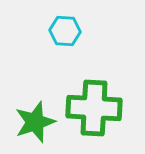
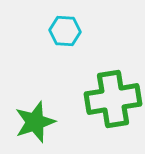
green cross: moved 19 px right, 9 px up; rotated 12 degrees counterclockwise
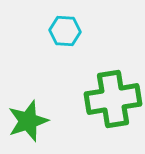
green star: moved 7 px left, 1 px up
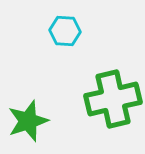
green cross: rotated 4 degrees counterclockwise
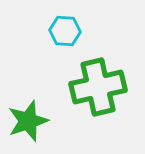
green cross: moved 15 px left, 12 px up
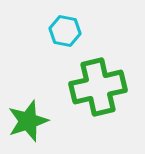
cyan hexagon: rotated 8 degrees clockwise
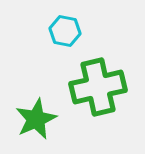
green star: moved 8 px right, 2 px up; rotated 6 degrees counterclockwise
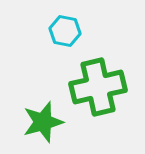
green star: moved 7 px right, 3 px down; rotated 9 degrees clockwise
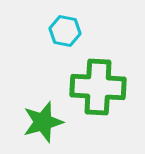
green cross: rotated 16 degrees clockwise
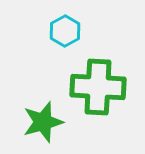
cyan hexagon: rotated 20 degrees clockwise
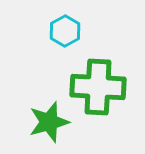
green star: moved 6 px right
